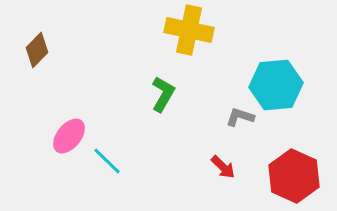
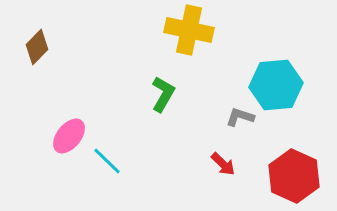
brown diamond: moved 3 px up
red arrow: moved 3 px up
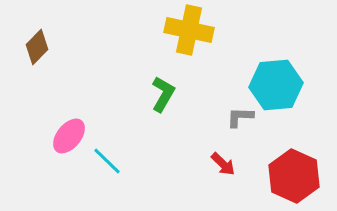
gray L-shape: rotated 16 degrees counterclockwise
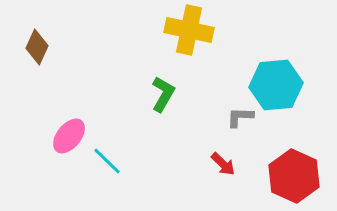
brown diamond: rotated 20 degrees counterclockwise
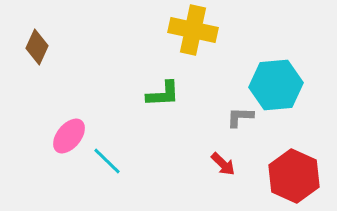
yellow cross: moved 4 px right
green L-shape: rotated 57 degrees clockwise
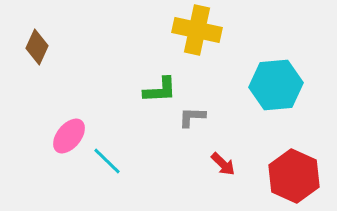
yellow cross: moved 4 px right
green L-shape: moved 3 px left, 4 px up
gray L-shape: moved 48 px left
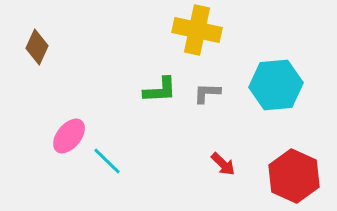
gray L-shape: moved 15 px right, 24 px up
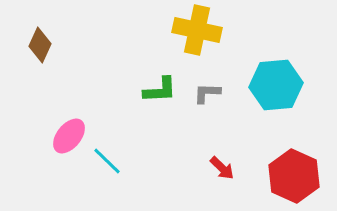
brown diamond: moved 3 px right, 2 px up
red arrow: moved 1 px left, 4 px down
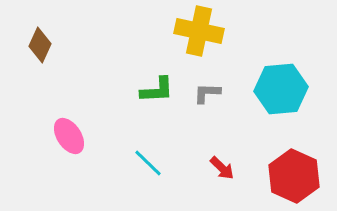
yellow cross: moved 2 px right, 1 px down
cyan hexagon: moved 5 px right, 4 px down
green L-shape: moved 3 px left
pink ellipse: rotated 72 degrees counterclockwise
cyan line: moved 41 px right, 2 px down
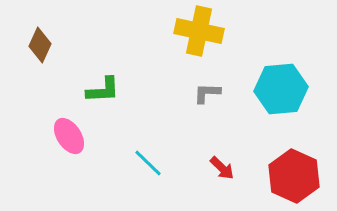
green L-shape: moved 54 px left
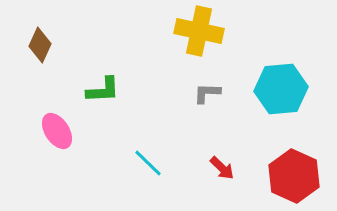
pink ellipse: moved 12 px left, 5 px up
